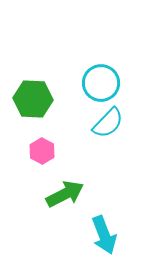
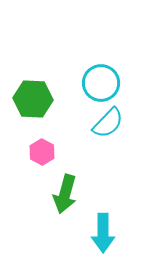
pink hexagon: moved 1 px down
green arrow: rotated 132 degrees clockwise
cyan arrow: moved 1 px left, 2 px up; rotated 21 degrees clockwise
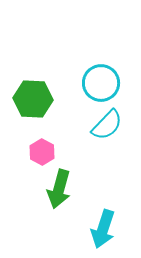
cyan semicircle: moved 1 px left, 2 px down
green arrow: moved 6 px left, 5 px up
cyan arrow: moved 4 px up; rotated 18 degrees clockwise
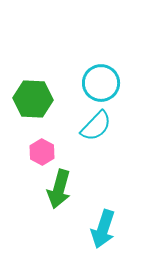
cyan semicircle: moved 11 px left, 1 px down
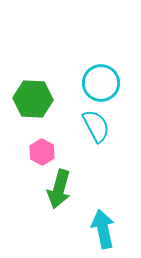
cyan semicircle: rotated 72 degrees counterclockwise
cyan arrow: rotated 150 degrees clockwise
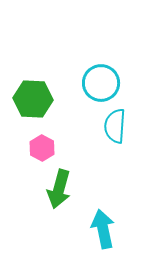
cyan semicircle: moved 19 px right; rotated 148 degrees counterclockwise
pink hexagon: moved 4 px up
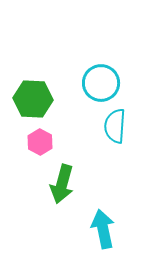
pink hexagon: moved 2 px left, 6 px up
green arrow: moved 3 px right, 5 px up
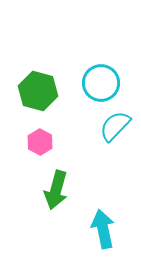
green hexagon: moved 5 px right, 8 px up; rotated 12 degrees clockwise
cyan semicircle: rotated 40 degrees clockwise
green arrow: moved 6 px left, 6 px down
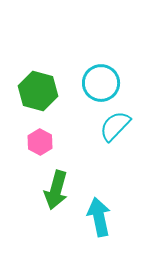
cyan arrow: moved 4 px left, 12 px up
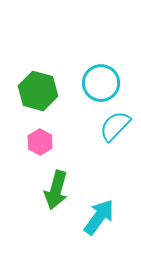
cyan arrow: rotated 48 degrees clockwise
